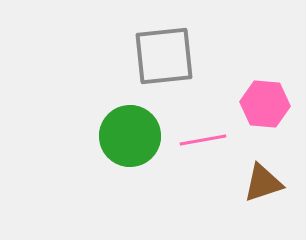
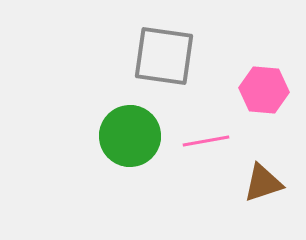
gray square: rotated 14 degrees clockwise
pink hexagon: moved 1 px left, 14 px up
pink line: moved 3 px right, 1 px down
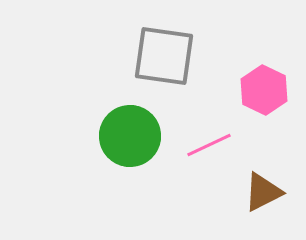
pink hexagon: rotated 21 degrees clockwise
pink line: moved 3 px right, 4 px down; rotated 15 degrees counterclockwise
brown triangle: moved 9 px down; rotated 9 degrees counterclockwise
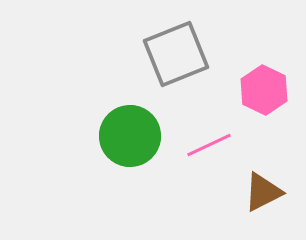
gray square: moved 12 px right, 2 px up; rotated 30 degrees counterclockwise
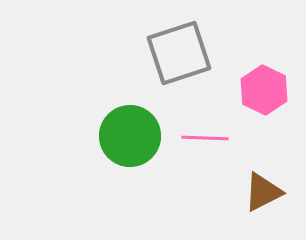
gray square: moved 3 px right, 1 px up; rotated 4 degrees clockwise
pink line: moved 4 px left, 7 px up; rotated 27 degrees clockwise
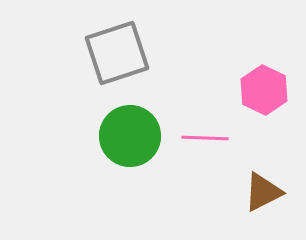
gray square: moved 62 px left
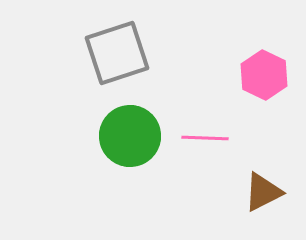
pink hexagon: moved 15 px up
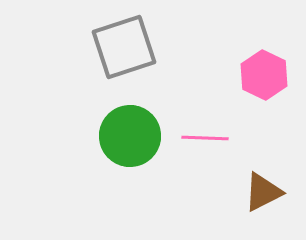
gray square: moved 7 px right, 6 px up
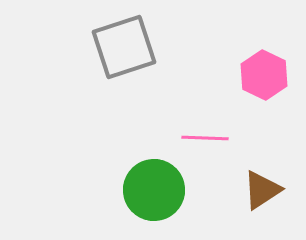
green circle: moved 24 px right, 54 px down
brown triangle: moved 1 px left, 2 px up; rotated 6 degrees counterclockwise
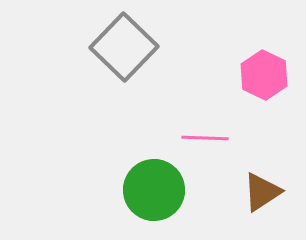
gray square: rotated 28 degrees counterclockwise
brown triangle: moved 2 px down
